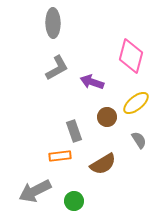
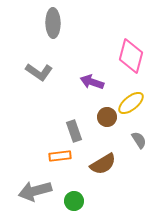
gray L-shape: moved 18 px left, 4 px down; rotated 64 degrees clockwise
yellow ellipse: moved 5 px left
gray arrow: rotated 12 degrees clockwise
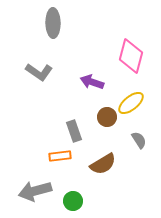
green circle: moved 1 px left
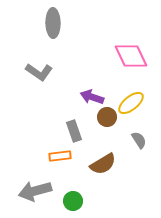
pink diamond: rotated 40 degrees counterclockwise
purple arrow: moved 15 px down
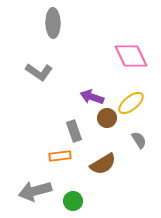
brown circle: moved 1 px down
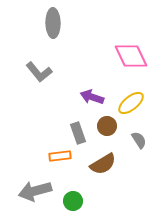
gray L-shape: rotated 16 degrees clockwise
brown circle: moved 8 px down
gray rectangle: moved 4 px right, 2 px down
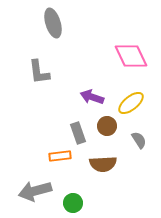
gray ellipse: rotated 16 degrees counterclockwise
gray L-shape: rotated 32 degrees clockwise
brown semicircle: rotated 28 degrees clockwise
green circle: moved 2 px down
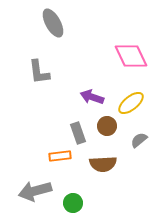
gray ellipse: rotated 12 degrees counterclockwise
gray semicircle: rotated 96 degrees counterclockwise
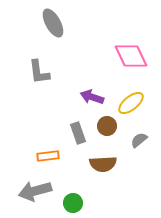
orange rectangle: moved 12 px left
